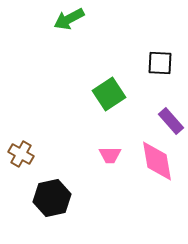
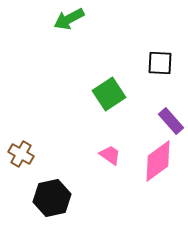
pink trapezoid: rotated 145 degrees counterclockwise
pink diamond: moved 1 px right; rotated 63 degrees clockwise
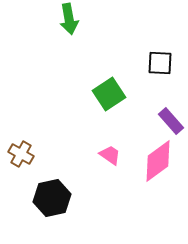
green arrow: rotated 72 degrees counterclockwise
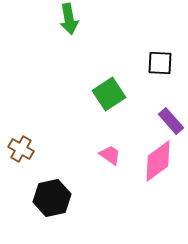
brown cross: moved 5 px up
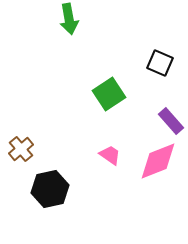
black square: rotated 20 degrees clockwise
brown cross: rotated 20 degrees clockwise
pink diamond: rotated 15 degrees clockwise
black hexagon: moved 2 px left, 9 px up
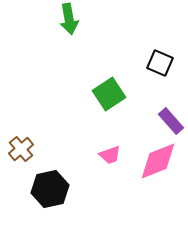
pink trapezoid: rotated 125 degrees clockwise
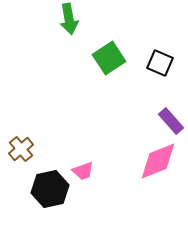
green square: moved 36 px up
pink trapezoid: moved 27 px left, 16 px down
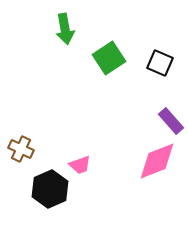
green arrow: moved 4 px left, 10 px down
brown cross: rotated 25 degrees counterclockwise
pink diamond: moved 1 px left
pink trapezoid: moved 3 px left, 6 px up
black hexagon: rotated 12 degrees counterclockwise
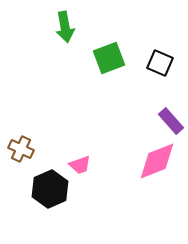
green arrow: moved 2 px up
green square: rotated 12 degrees clockwise
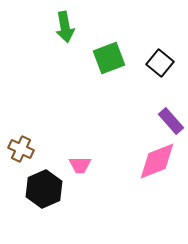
black square: rotated 16 degrees clockwise
pink trapezoid: rotated 20 degrees clockwise
black hexagon: moved 6 px left
